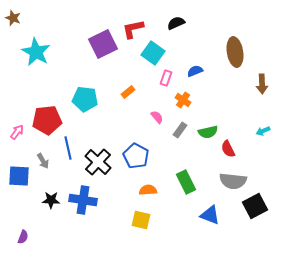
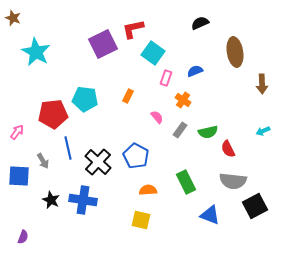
black semicircle: moved 24 px right
orange rectangle: moved 4 px down; rotated 24 degrees counterclockwise
red pentagon: moved 6 px right, 6 px up
black star: rotated 24 degrees clockwise
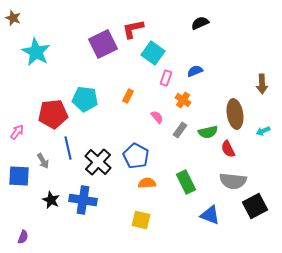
brown ellipse: moved 62 px down
orange semicircle: moved 1 px left, 7 px up
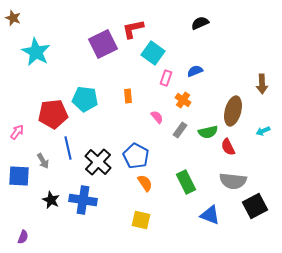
orange rectangle: rotated 32 degrees counterclockwise
brown ellipse: moved 2 px left, 3 px up; rotated 24 degrees clockwise
red semicircle: moved 2 px up
orange semicircle: moved 2 px left; rotated 60 degrees clockwise
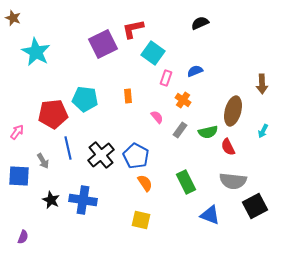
cyan arrow: rotated 40 degrees counterclockwise
black cross: moved 3 px right, 7 px up; rotated 8 degrees clockwise
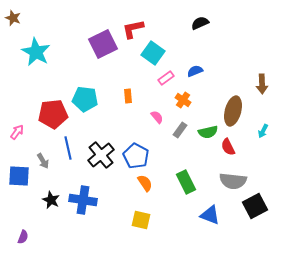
pink rectangle: rotated 35 degrees clockwise
